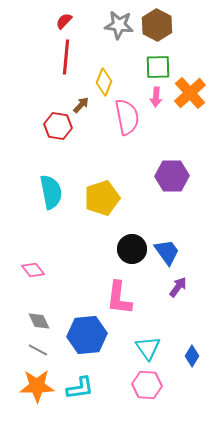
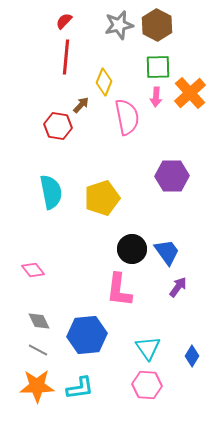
gray star: rotated 20 degrees counterclockwise
pink L-shape: moved 8 px up
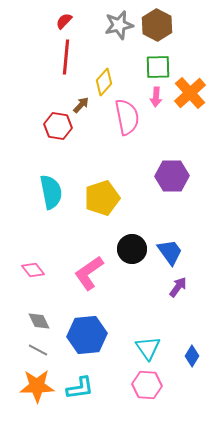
yellow diamond: rotated 20 degrees clockwise
blue trapezoid: moved 3 px right
pink L-shape: moved 30 px left, 17 px up; rotated 48 degrees clockwise
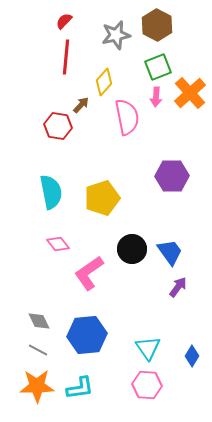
gray star: moved 3 px left, 10 px down
green square: rotated 20 degrees counterclockwise
pink diamond: moved 25 px right, 26 px up
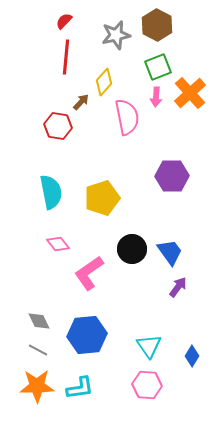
brown arrow: moved 3 px up
cyan triangle: moved 1 px right, 2 px up
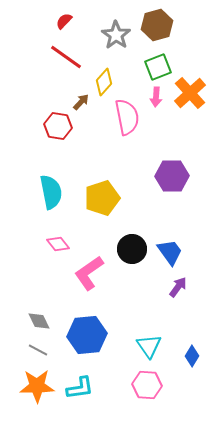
brown hexagon: rotated 16 degrees clockwise
gray star: rotated 24 degrees counterclockwise
red line: rotated 60 degrees counterclockwise
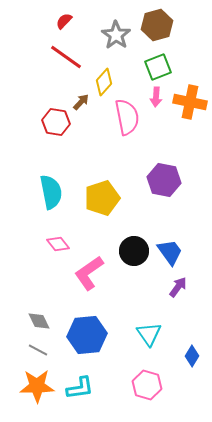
orange cross: moved 9 px down; rotated 36 degrees counterclockwise
red hexagon: moved 2 px left, 4 px up
purple hexagon: moved 8 px left, 4 px down; rotated 12 degrees clockwise
black circle: moved 2 px right, 2 px down
cyan triangle: moved 12 px up
pink hexagon: rotated 12 degrees clockwise
